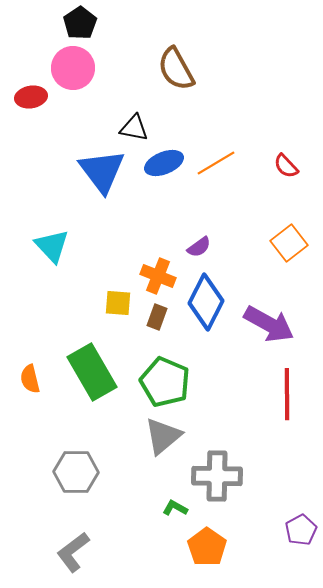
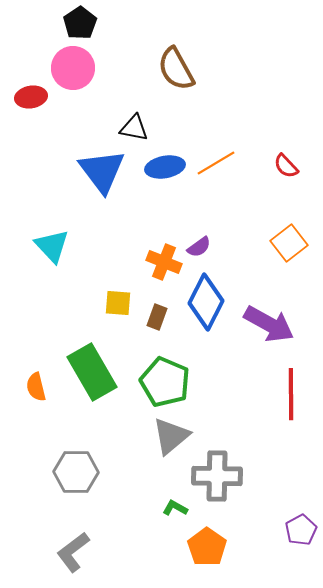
blue ellipse: moved 1 px right, 4 px down; rotated 12 degrees clockwise
orange cross: moved 6 px right, 14 px up
orange semicircle: moved 6 px right, 8 px down
red line: moved 4 px right
gray triangle: moved 8 px right
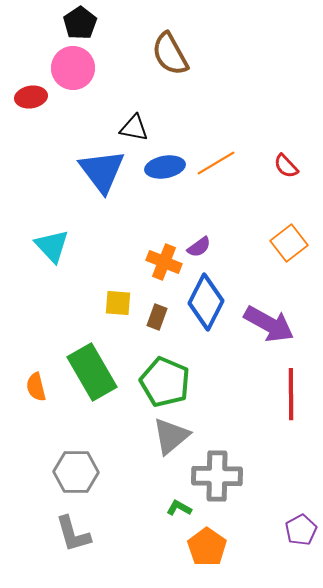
brown semicircle: moved 6 px left, 15 px up
green L-shape: moved 4 px right
gray L-shape: moved 18 px up; rotated 69 degrees counterclockwise
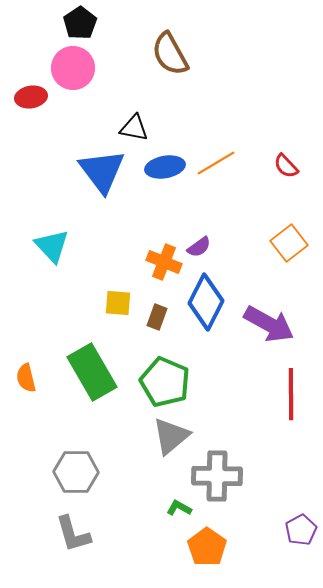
orange semicircle: moved 10 px left, 9 px up
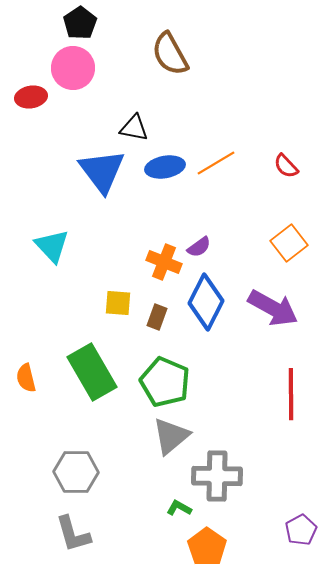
purple arrow: moved 4 px right, 16 px up
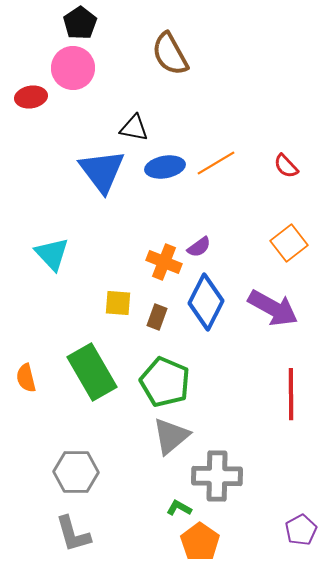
cyan triangle: moved 8 px down
orange pentagon: moved 7 px left, 5 px up
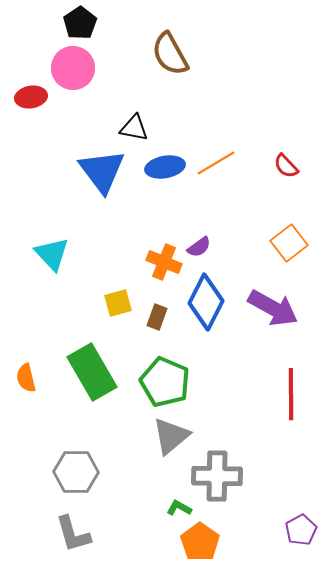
yellow square: rotated 20 degrees counterclockwise
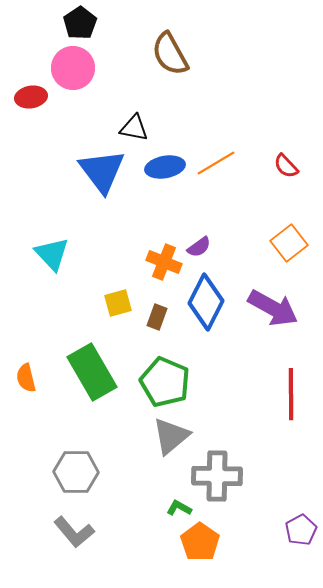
gray L-shape: moved 1 px right, 2 px up; rotated 24 degrees counterclockwise
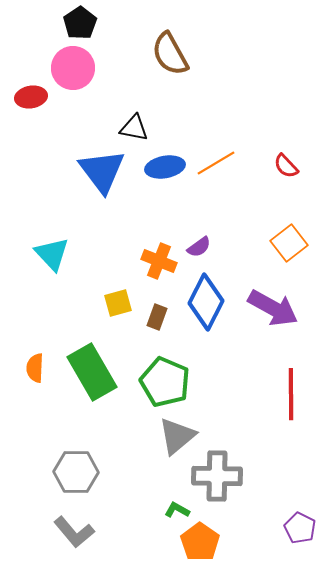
orange cross: moved 5 px left, 1 px up
orange semicircle: moved 9 px right, 10 px up; rotated 16 degrees clockwise
gray triangle: moved 6 px right
green L-shape: moved 2 px left, 2 px down
purple pentagon: moved 1 px left, 2 px up; rotated 16 degrees counterclockwise
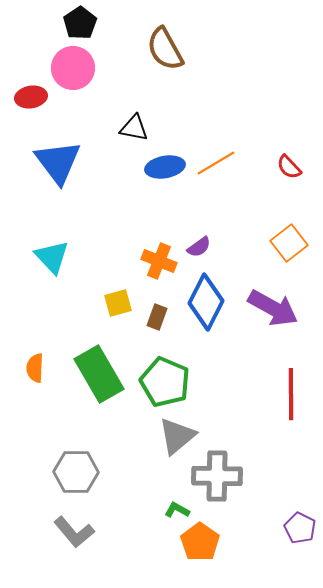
brown semicircle: moved 5 px left, 5 px up
red semicircle: moved 3 px right, 1 px down
blue triangle: moved 44 px left, 9 px up
cyan triangle: moved 3 px down
green rectangle: moved 7 px right, 2 px down
